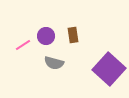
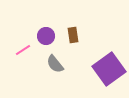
pink line: moved 5 px down
gray semicircle: moved 1 px right, 1 px down; rotated 36 degrees clockwise
purple square: rotated 12 degrees clockwise
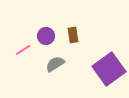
gray semicircle: rotated 96 degrees clockwise
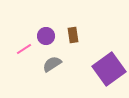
pink line: moved 1 px right, 1 px up
gray semicircle: moved 3 px left
